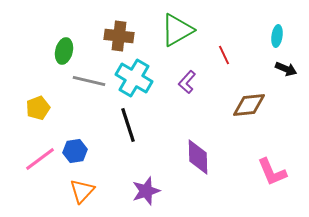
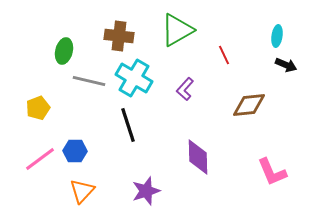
black arrow: moved 4 px up
purple L-shape: moved 2 px left, 7 px down
blue hexagon: rotated 10 degrees clockwise
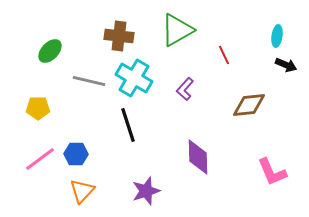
green ellipse: moved 14 px left; rotated 30 degrees clockwise
yellow pentagon: rotated 20 degrees clockwise
blue hexagon: moved 1 px right, 3 px down
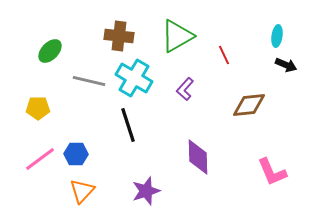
green triangle: moved 6 px down
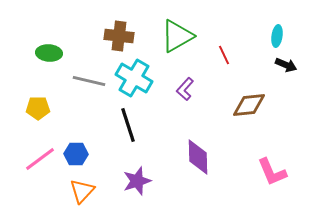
green ellipse: moved 1 px left, 2 px down; rotated 50 degrees clockwise
purple star: moved 9 px left, 10 px up
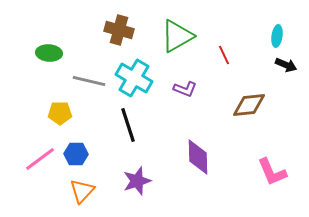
brown cross: moved 6 px up; rotated 8 degrees clockwise
purple L-shape: rotated 110 degrees counterclockwise
yellow pentagon: moved 22 px right, 5 px down
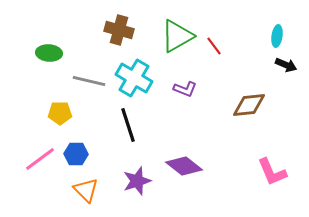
red line: moved 10 px left, 9 px up; rotated 12 degrees counterclockwise
purple diamond: moved 14 px left, 9 px down; rotated 51 degrees counterclockwise
orange triangle: moved 4 px right, 1 px up; rotated 28 degrees counterclockwise
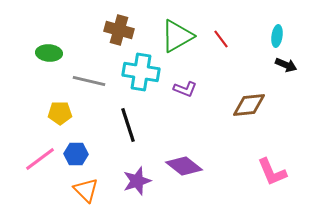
red line: moved 7 px right, 7 px up
cyan cross: moved 7 px right, 6 px up; rotated 21 degrees counterclockwise
